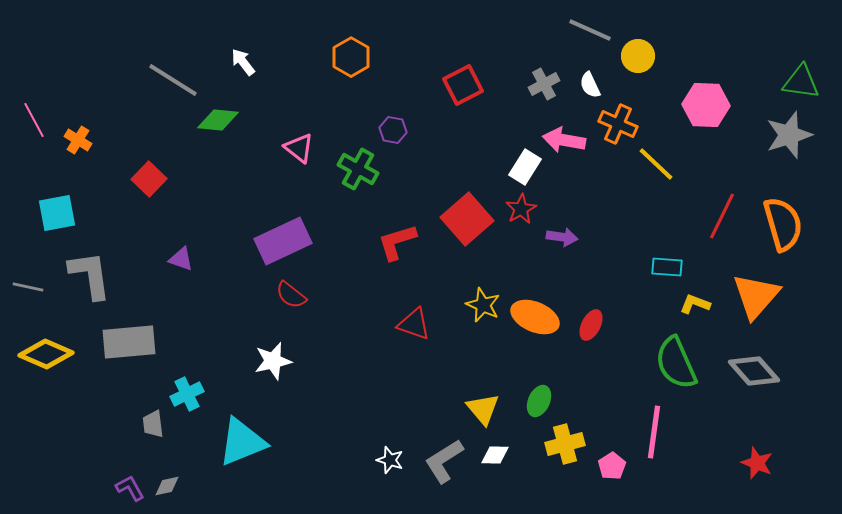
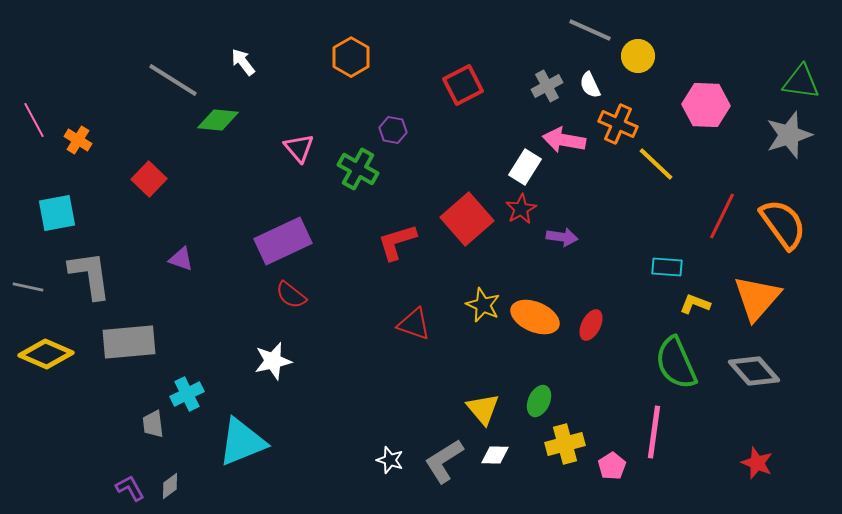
gray cross at (544, 84): moved 3 px right, 2 px down
pink triangle at (299, 148): rotated 12 degrees clockwise
orange semicircle at (783, 224): rotated 20 degrees counterclockwise
orange triangle at (756, 296): moved 1 px right, 2 px down
gray diamond at (167, 486): moved 3 px right; rotated 24 degrees counterclockwise
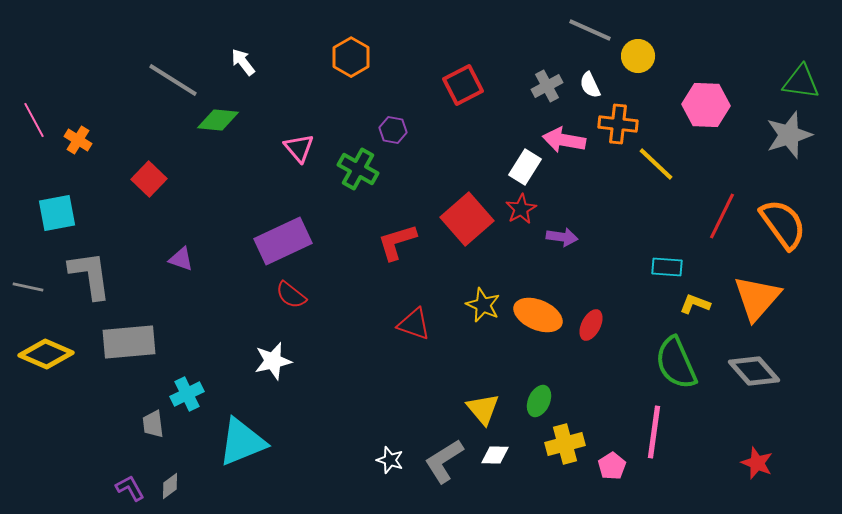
orange cross at (618, 124): rotated 18 degrees counterclockwise
orange ellipse at (535, 317): moved 3 px right, 2 px up
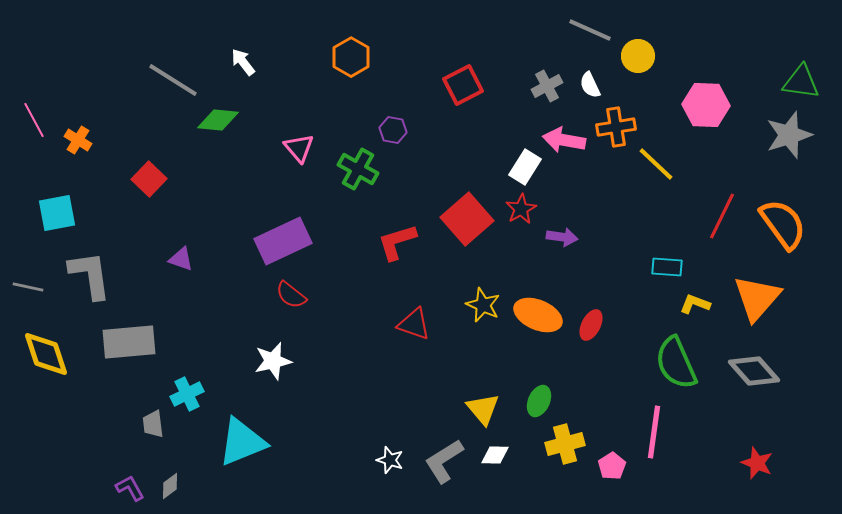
orange cross at (618, 124): moved 2 px left, 3 px down; rotated 15 degrees counterclockwise
yellow diamond at (46, 354): rotated 48 degrees clockwise
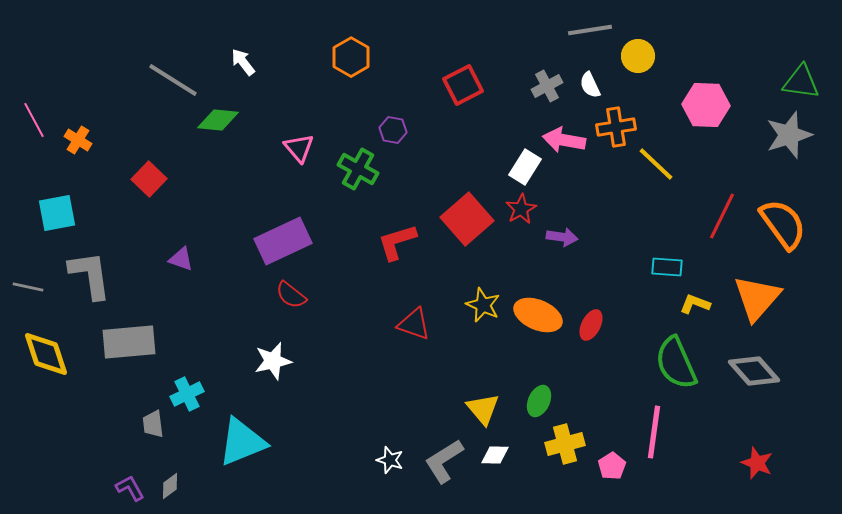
gray line at (590, 30): rotated 33 degrees counterclockwise
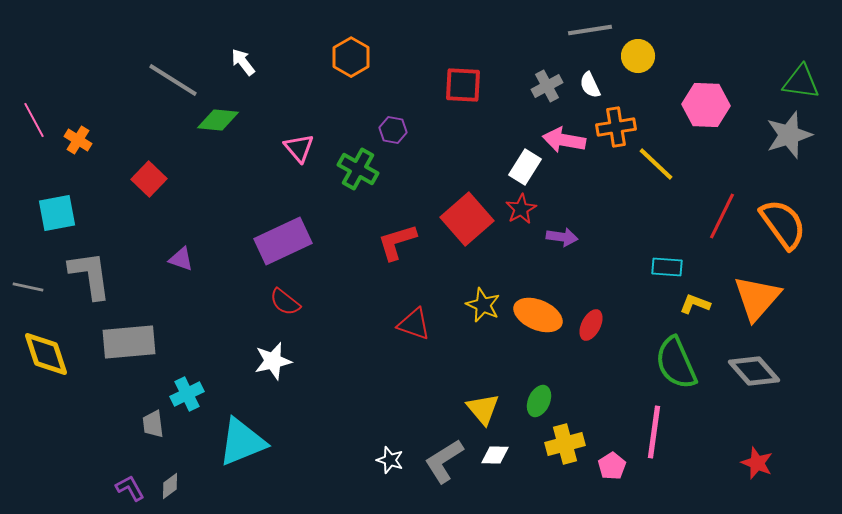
red square at (463, 85): rotated 30 degrees clockwise
red semicircle at (291, 295): moved 6 px left, 7 px down
